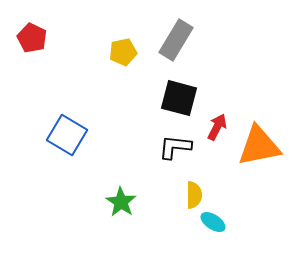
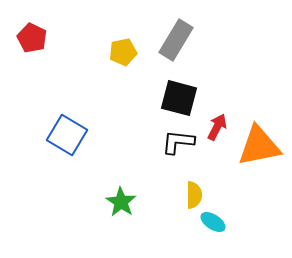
black L-shape: moved 3 px right, 5 px up
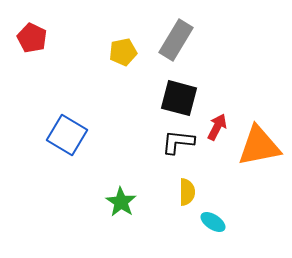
yellow semicircle: moved 7 px left, 3 px up
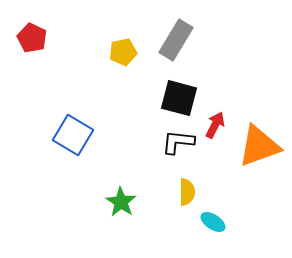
red arrow: moved 2 px left, 2 px up
blue square: moved 6 px right
orange triangle: rotated 9 degrees counterclockwise
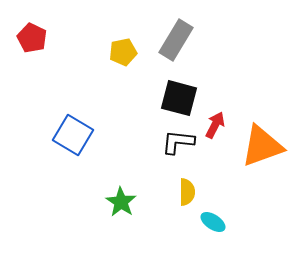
orange triangle: moved 3 px right
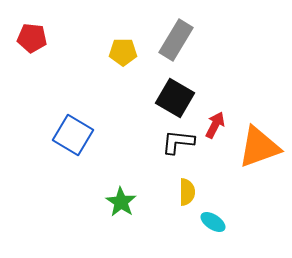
red pentagon: rotated 20 degrees counterclockwise
yellow pentagon: rotated 12 degrees clockwise
black square: moved 4 px left; rotated 15 degrees clockwise
orange triangle: moved 3 px left, 1 px down
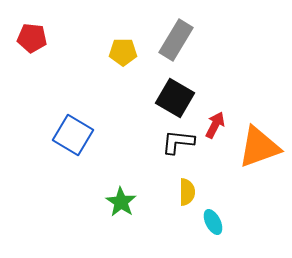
cyan ellipse: rotated 30 degrees clockwise
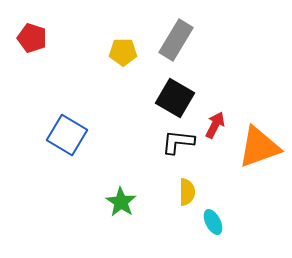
red pentagon: rotated 12 degrees clockwise
blue square: moved 6 px left
